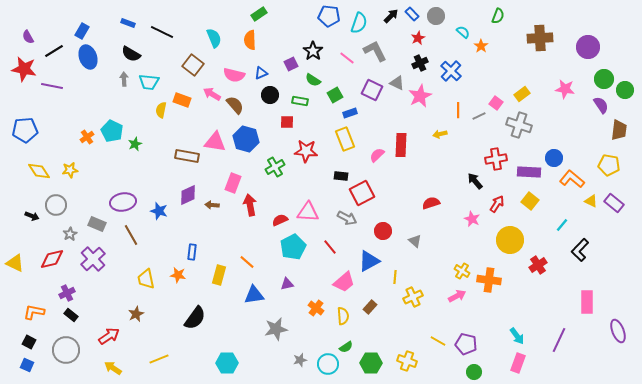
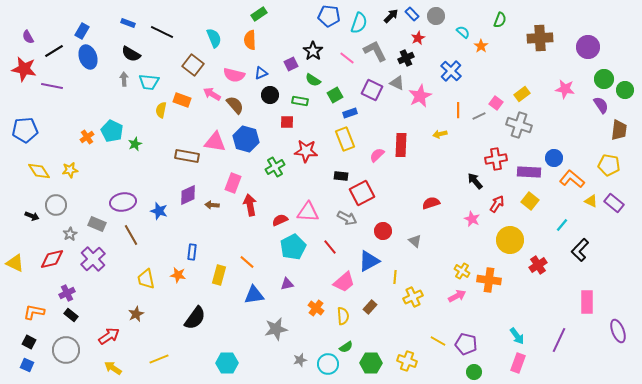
green semicircle at (498, 16): moved 2 px right, 4 px down
black cross at (420, 63): moved 14 px left, 5 px up
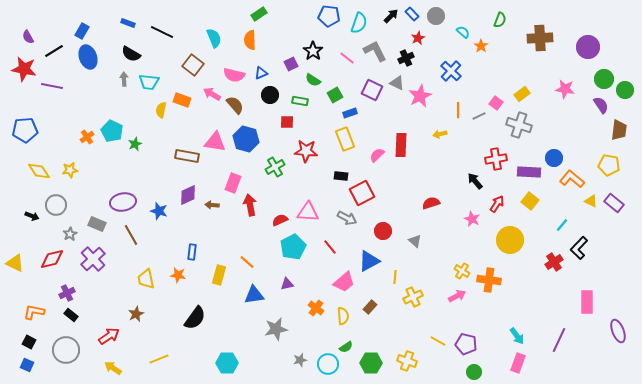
black L-shape at (580, 250): moved 1 px left, 2 px up
red cross at (538, 265): moved 16 px right, 3 px up
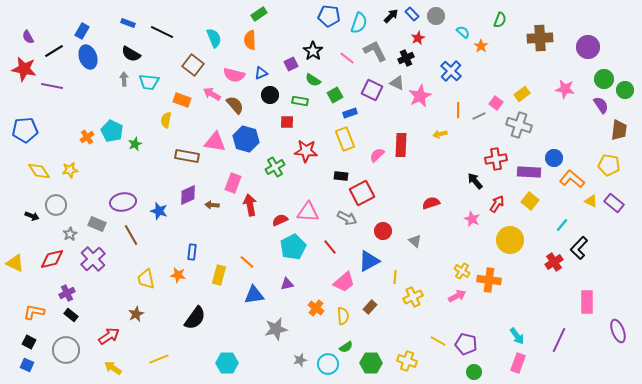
yellow semicircle at (161, 110): moved 5 px right, 10 px down
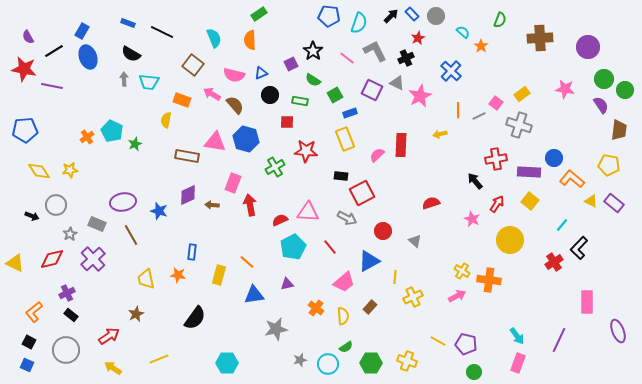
orange L-shape at (34, 312): rotated 50 degrees counterclockwise
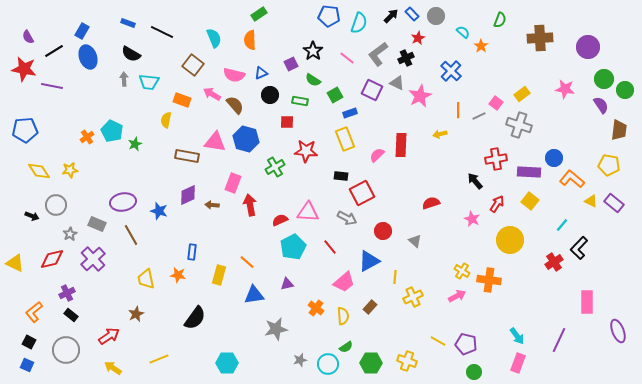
gray L-shape at (375, 51): moved 3 px right, 3 px down; rotated 100 degrees counterclockwise
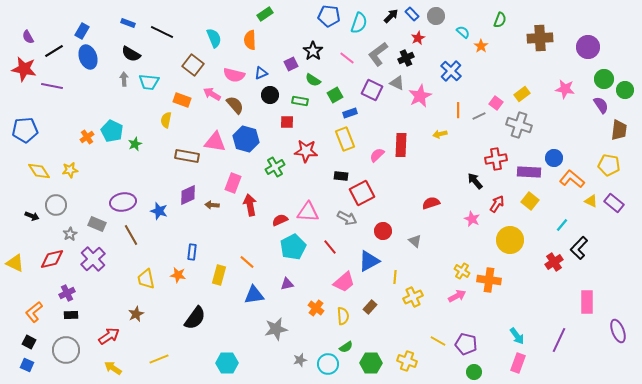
green rectangle at (259, 14): moved 6 px right
black rectangle at (71, 315): rotated 40 degrees counterclockwise
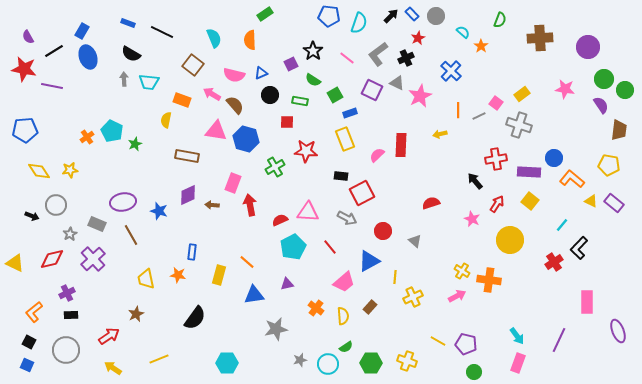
pink triangle at (215, 142): moved 1 px right, 11 px up
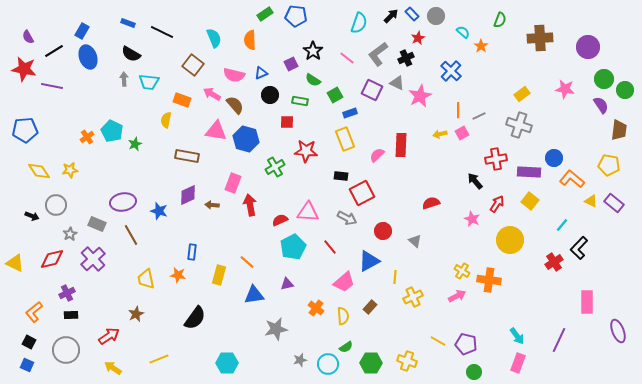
blue pentagon at (329, 16): moved 33 px left
pink square at (496, 103): moved 34 px left, 30 px down; rotated 24 degrees clockwise
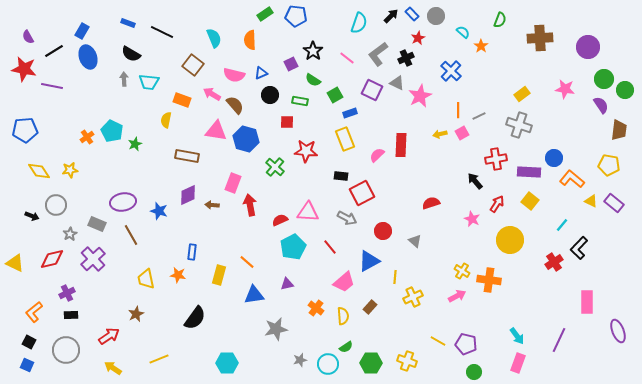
green cross at (275, 167): rotated 18 degrees counterclockwise
